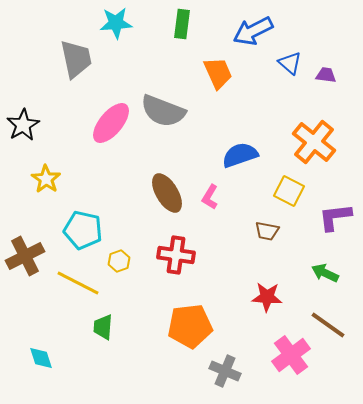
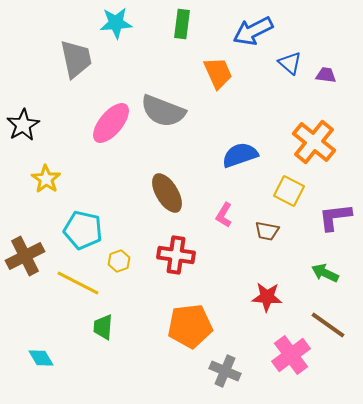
pink L-shape: moved 14 px right, 18 px down
cyan diamond: rotated 12 degrees counterclockwise
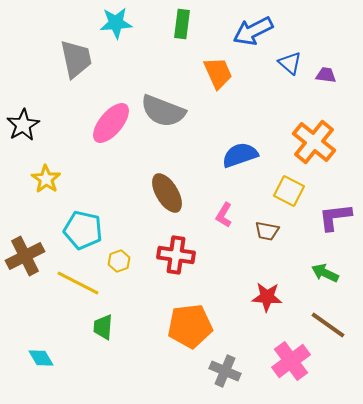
pink cross: moved 6 px down
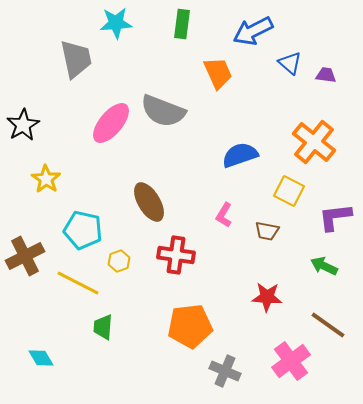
brown ellipse: moved 18 px left, 9 px down
green arrow: moved 1 px left, 7 px up
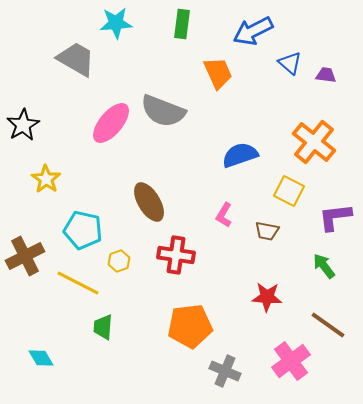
gray trapezoid: rotated 48 degrees counterclockwise
green arrow: rotated 28 degrees clockwise
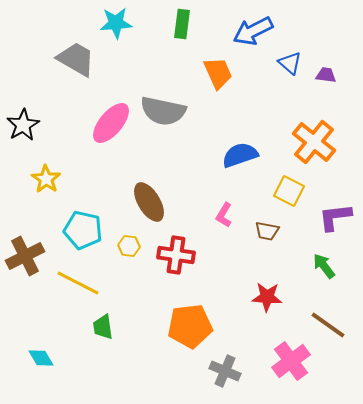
gray semicircle: rotated 9 degrees counterclockwise
yellow hexagon: moved 10 px right, 15 px up; rotated 25 degrees clockwise
green trapezoid: rotated 12 degrees counterclockwise
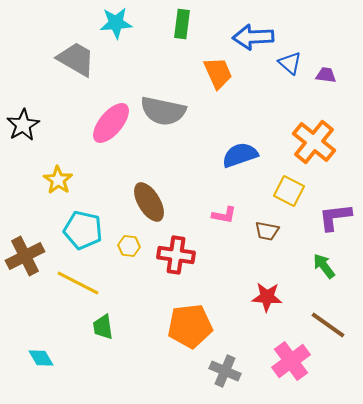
blue arrow: moved 6 px down; rotated 24 degrees clockwise
yellow star: moved 12 px right, 1 px down
pink L-shape: rotated 110 degrees counterclockwise
